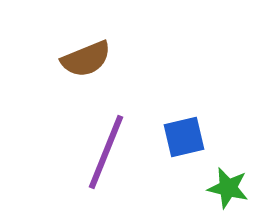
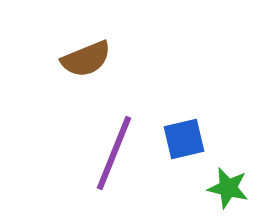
blue square: moved 2 px down
purple line: moved 8 px right, 1 px down
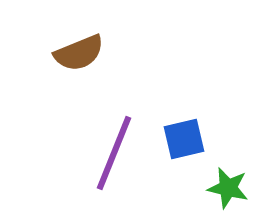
brown semicircle: moved 7 px left, 6 px up
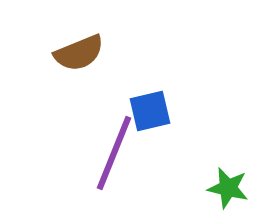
blue square: moved 34 px left, 28 px up
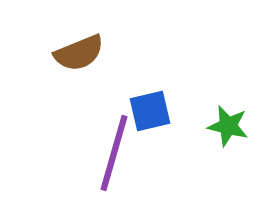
purple line: rotated 6 degrees counterclockwise
green star: moved 62 px up
